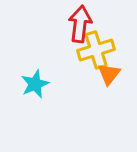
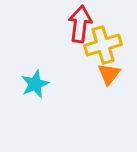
yellow cross: moved 7 px right, 5 px up
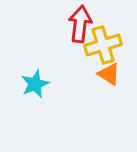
orange triangle: rotated 35 degrees counterclockwise
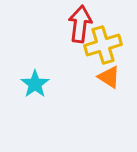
orange triangle: moved 3 px down
cyan star: rotated 12 degrees counterclockwise
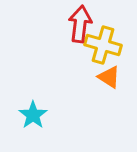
yellow cross: rotated 33 degrees clockwise
cyan star: moved 2 px left, 31 px down
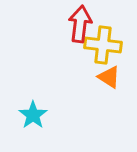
yellow cross: rotated 9 degrees counterclockwise
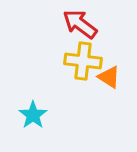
red arrow: rotated 60 degrees counterclockwise
yellow cross: moved 20 px left, 16 px down
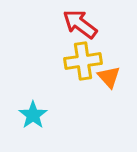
yellow cross: rotated 15 degrees counterclockwise
orange triangle: rotated 15 degrees clockwise
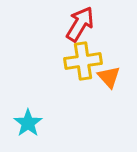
red arrow: rotated 84 degrees clockwise
cyan star: moved 5 px left, 8 px down
